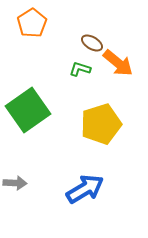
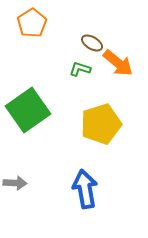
blue arrow: rotated 69 degrees counterclockwise
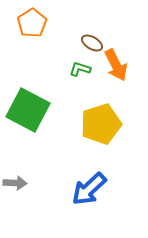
orange arrow: moved 2 px left, 2 px down; rotated 24 degrees clockwise
green square: rotated 27 degrees counterclockwise
blue arrow: moved 4 px right; rotated 123 degrees counterclockwise
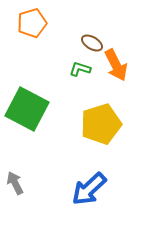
orange pentagon: rotated 16 degrees clockwise
green square: moved 1 px left, 1 px up
gray arrow: rotated 120 degrees counterclockwise
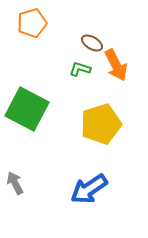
blue arrow: rotated 9 degrees clockwise
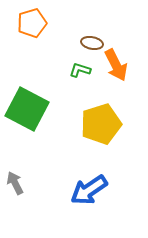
brown ellipse: rotated 20 degrees counterclockwise
green L-shape: moved 1 px down
blue arrow: moved 1 px down
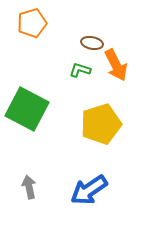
gray arrow: moved 14 px right, 4 px down; rotated 15 degrees clockwise
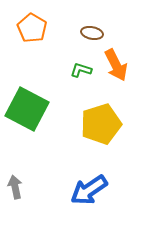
orange pentagon: moved 5 px down; rotated 24 degrees counterclockwise
brown ellipse: moved 10 px up
green L-shape: moved 1 px right
gray arrow: moved 14 px left
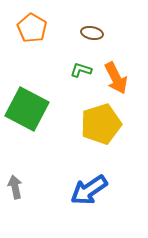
orange arrow: moved 13 px down
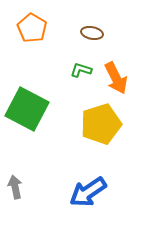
blue arrow: moved 1 px left, 2 px down
